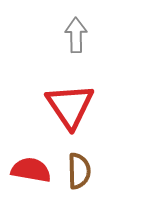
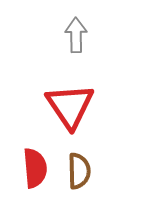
red semicircle: moved 4 px right, 2 px up; rotated 75 degrees clockwise
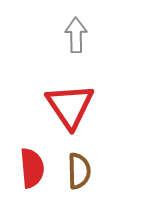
red semicircle: moved 3 px left
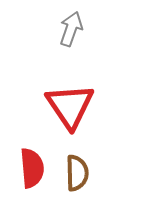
gray arrow: moved 5 px left, 6 px up; rotated 20 degrees clockwise
brown semicircle: moved 2 px left, 2 px down
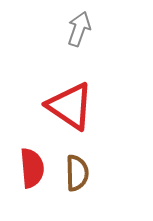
gray arrow: moved 8 px right
red triangle: rotated 22 degrees counterclockwise
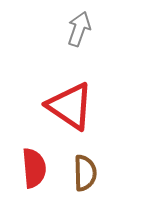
red semicircle: moved 2 px right
brown semicircle: moved 8 px right
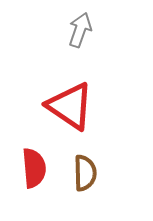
gray arrow: moved 1 px right, 1 px down
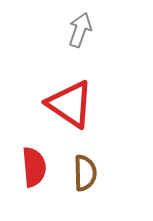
red triangle: moved 2 px up
red semicircle: moved 1 px up
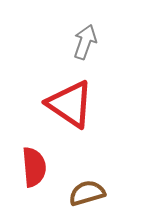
gray arrow: moved 5 px right, 12 px down
brown semicircle: moved 2 px right, 20 px down; rotated 105 degrees counterclockwise
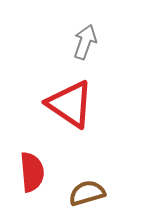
red semicircle: moved 2 px left, 5 px down
